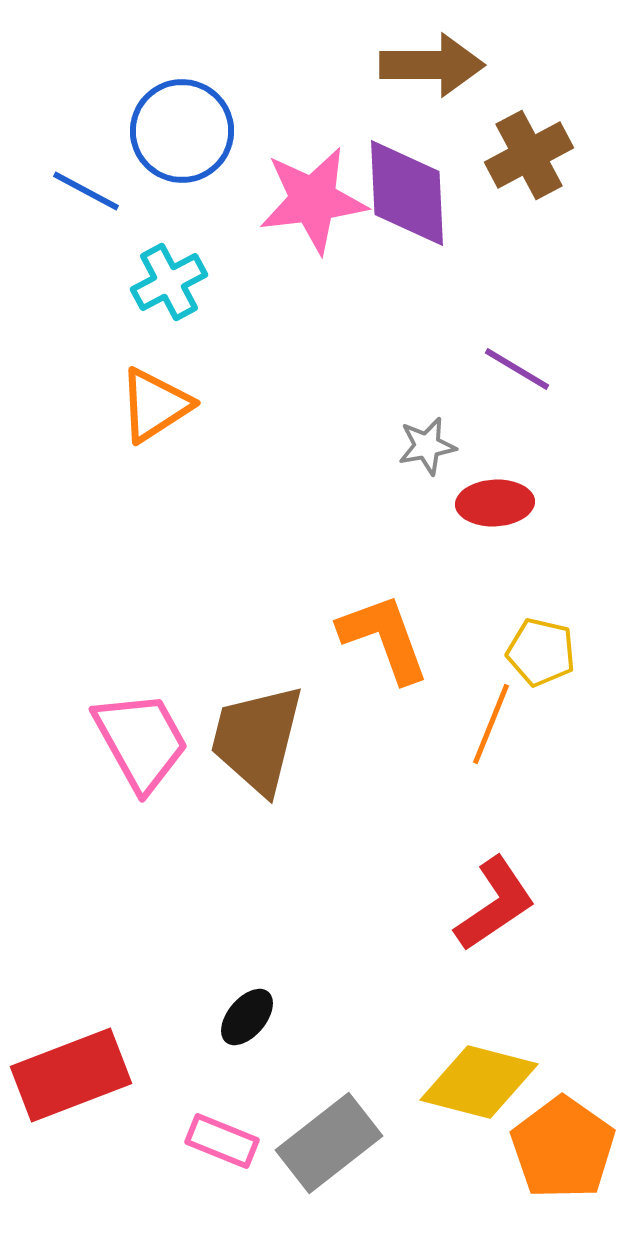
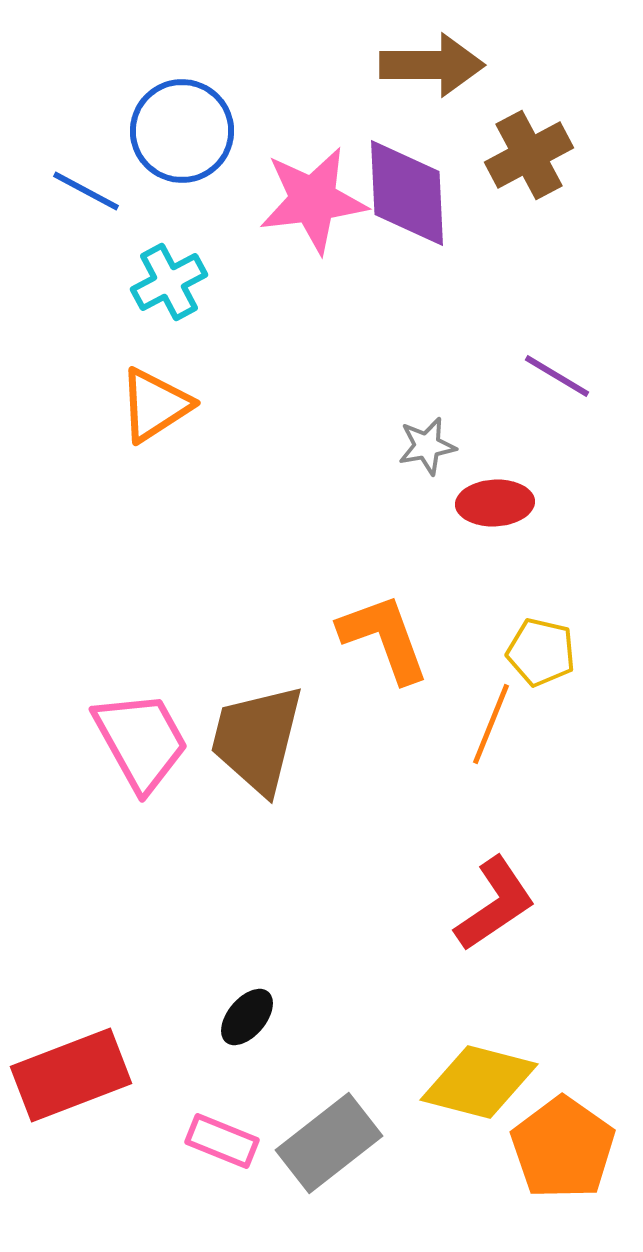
purple line: moved 40 px right, 7 px down
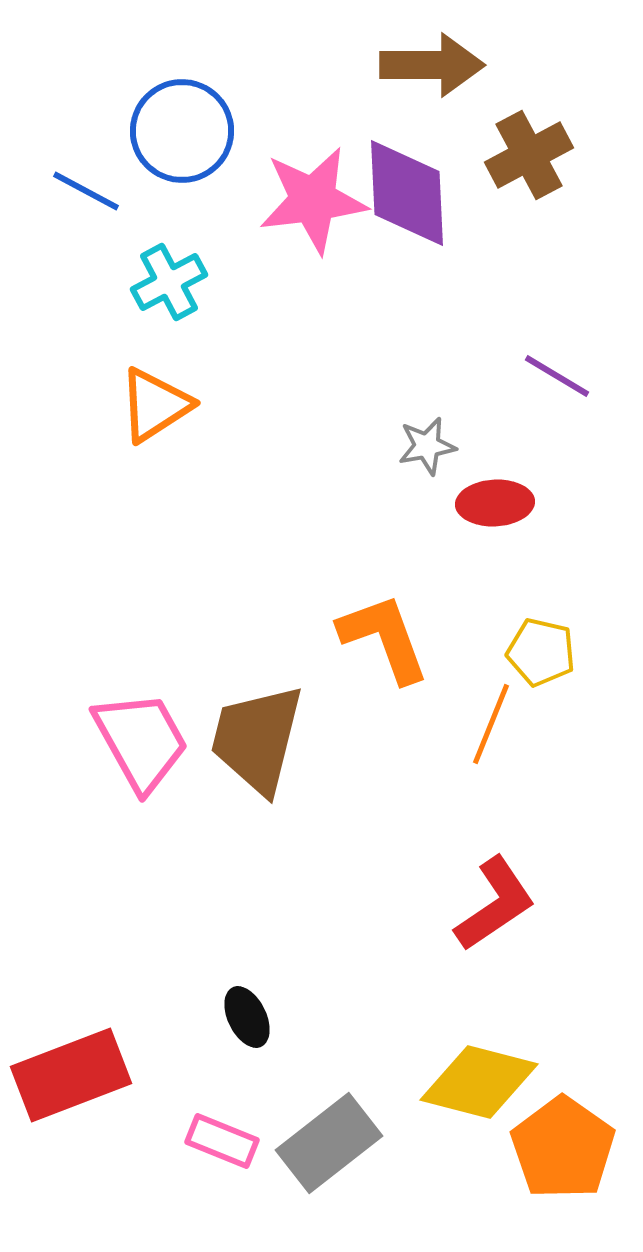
black ellipse: rotated 66 degrees counterclockwise
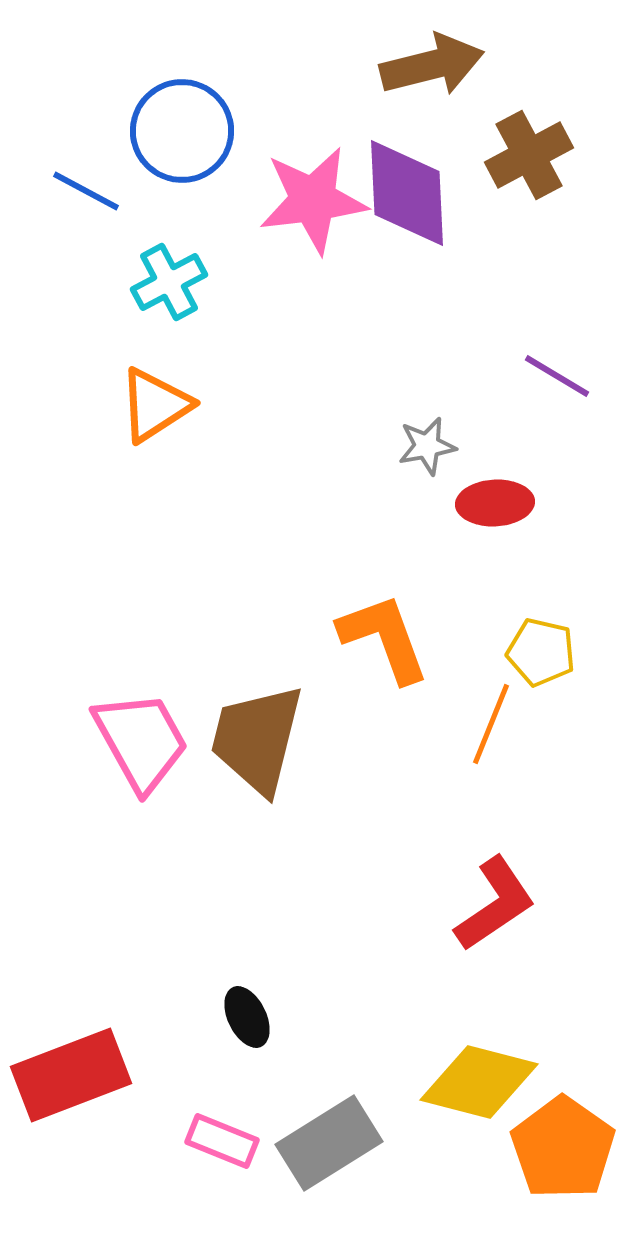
brown arrow: rotated 14 degrees counterclockwise
gray rectangle: rotated 6 degrees clockwise
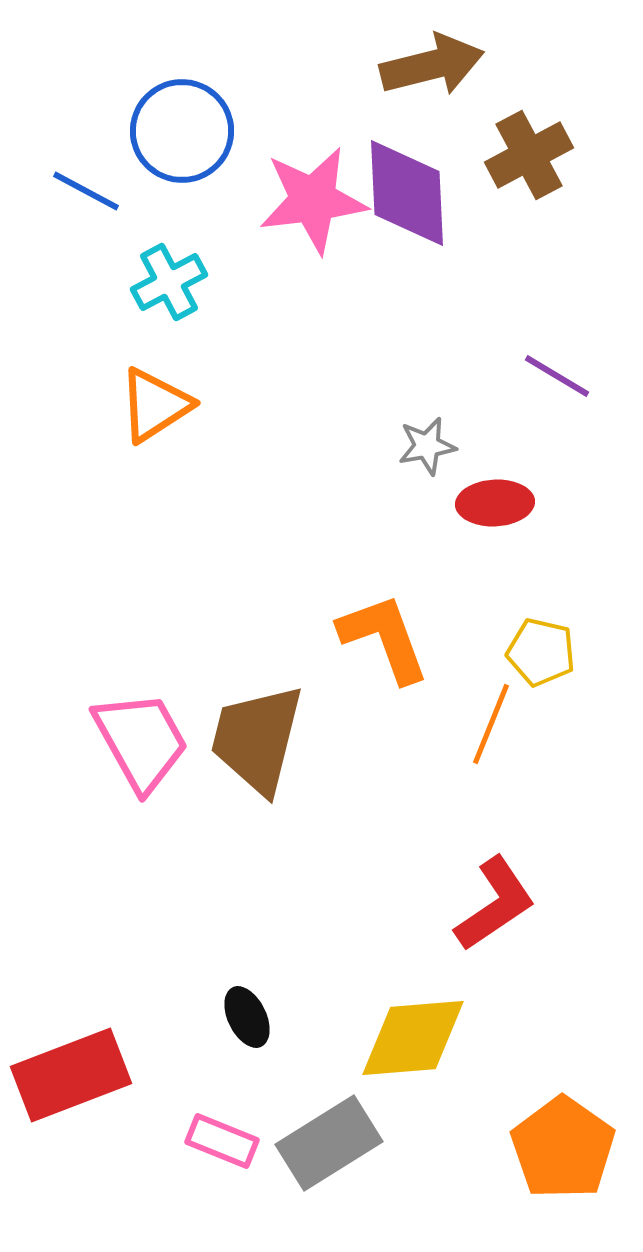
yellow diamond: moved 66 px left, 44 px up; rotated 19 degrees counterclockwise
